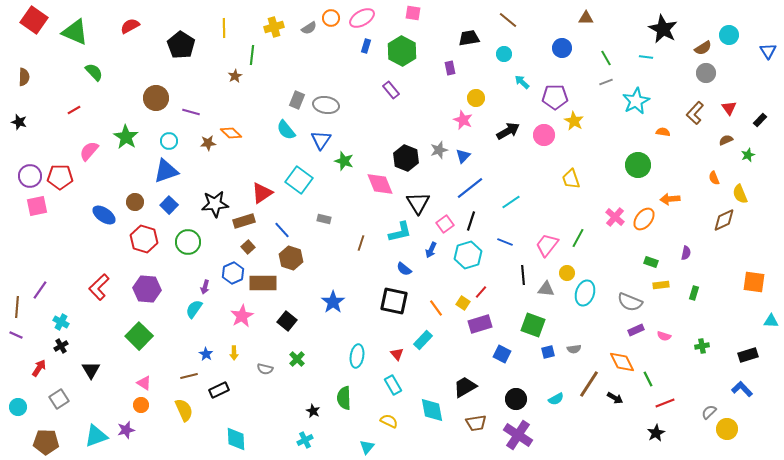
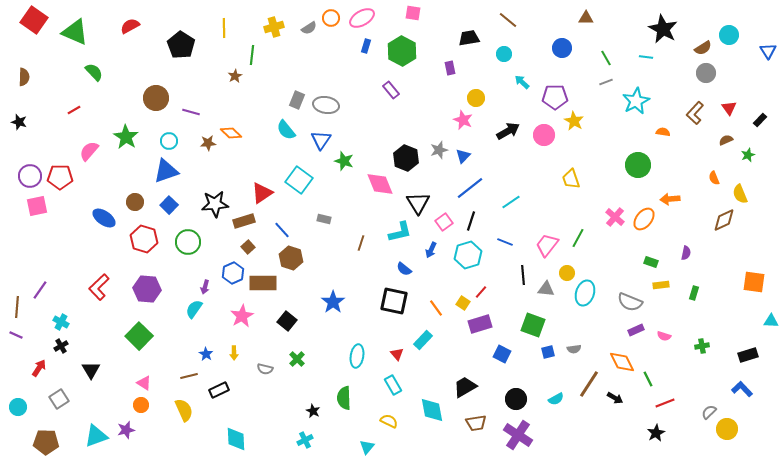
blue ellipse at (104, 215): moved 3 px down
pink square at (445, 224): moved 1 px left, 2 px up
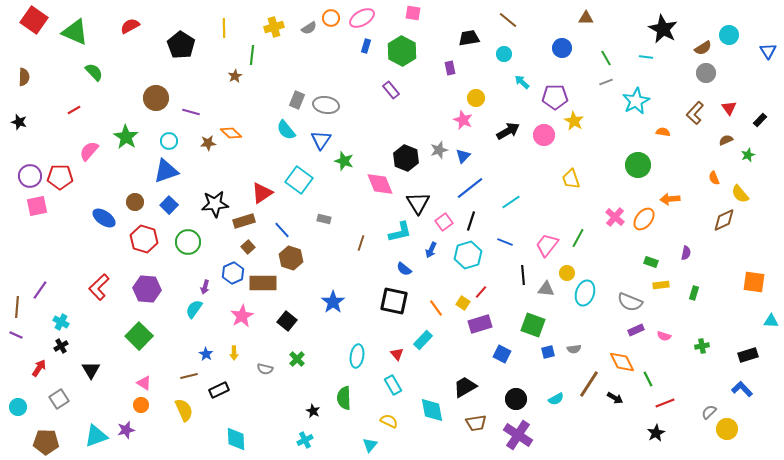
yellow semicircle at (740, 194): rotated 18 degrees counterclockwise
cyan triangle at (367, 447): moved 3 px right, 2 px up
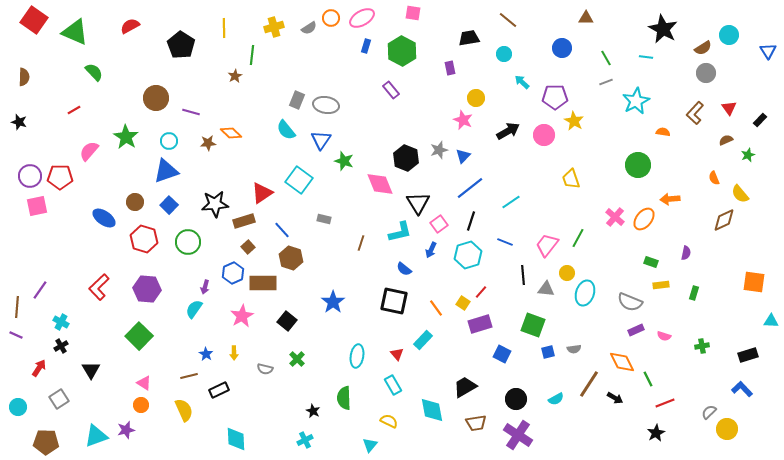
pink square at (444, 222): moved 5 px left, 2 px down
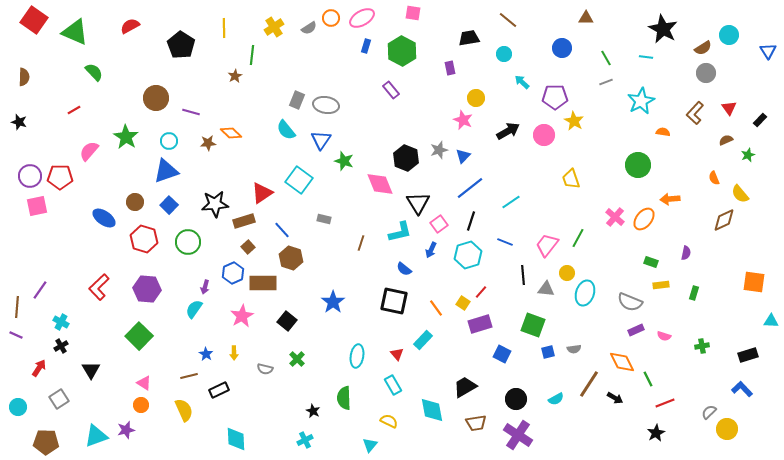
yellow cross at (274, 27): rotated 18 degrees counterclockwise
cyan star at (636, 101): moved 5 px right
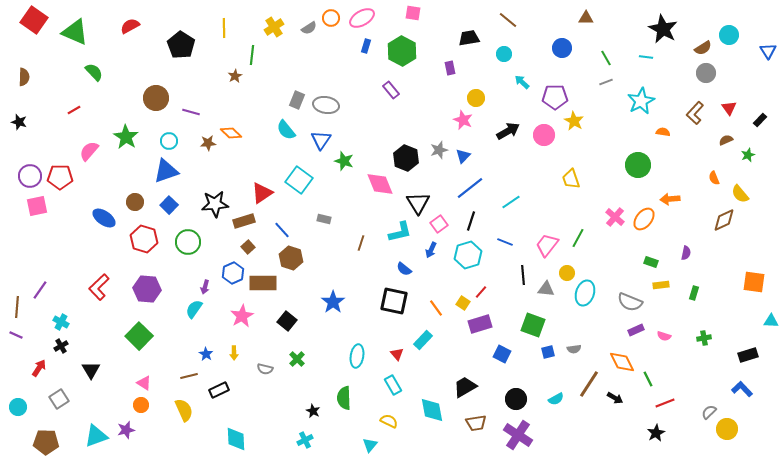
green cross at (702, 346): moved 2 px right, 8 px up
